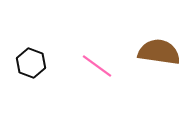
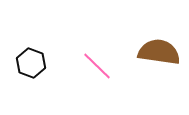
pink line: rotated 8 degrees clockwise
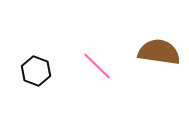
black hexagon: moved 5 px right, 8 px down
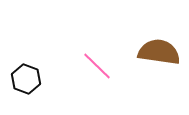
black hexagon: moved 10 px left, 8 px down
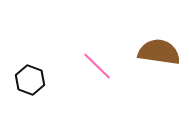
black hexagon: moved 4 px right, 1 px down
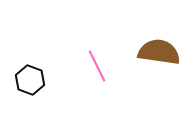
pink line: rotated 20 degrees clockwise
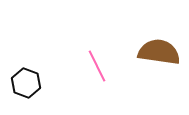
black hexagon: moved 4 px left, 3 px down
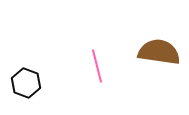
pink line: rotated 12 degrees clockwise
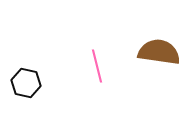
black hexagon: rotated 8 degrees counterclockwise
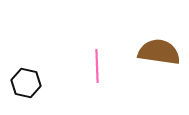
pink line: rotated 12 degrees clockwise
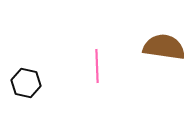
brown semicircle: moved 5 px right, 5 px up
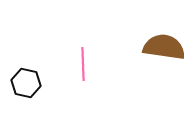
pink line: moved 14 px left, 2 px up
